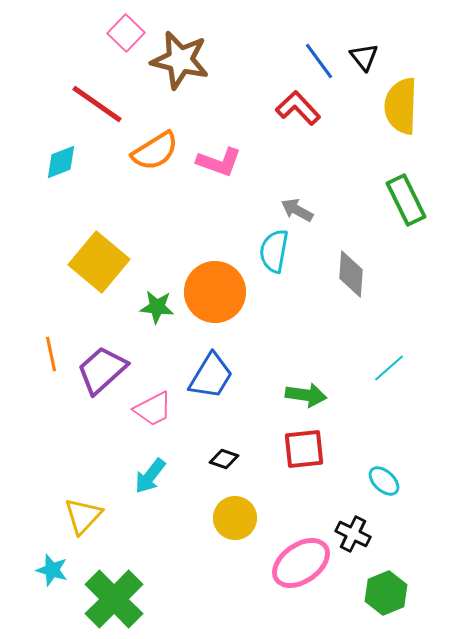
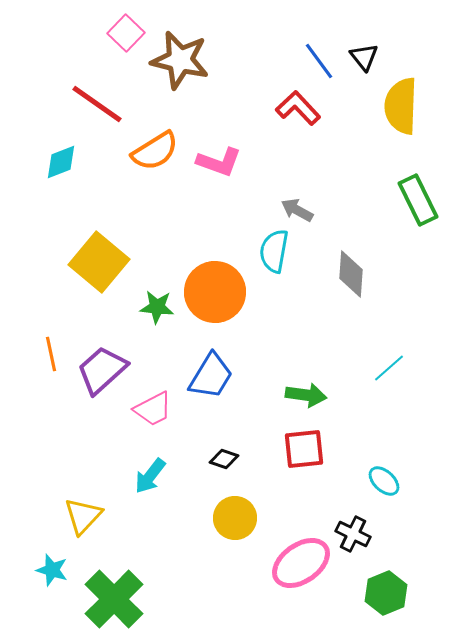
green rectangle: moved 12 px right
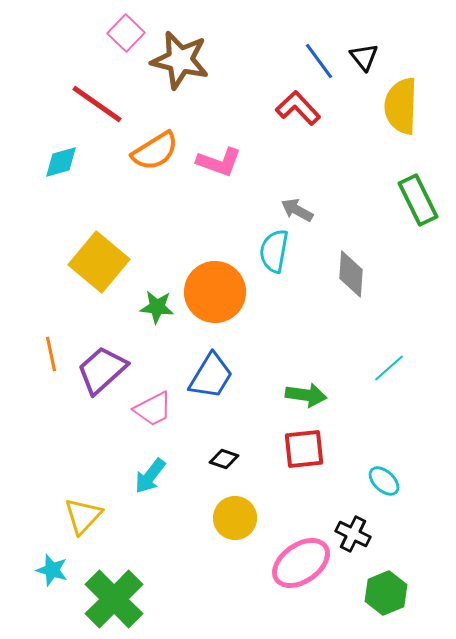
cyan diamond: rotated 6 degrees clockwise
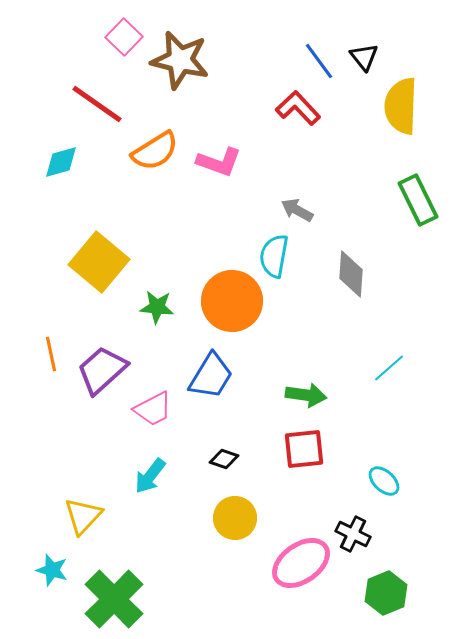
pink square: moved 2 px left, 4 px down
cyan semicircle: moved 5 px down
orange circle: moved 17 px right, 9 px down
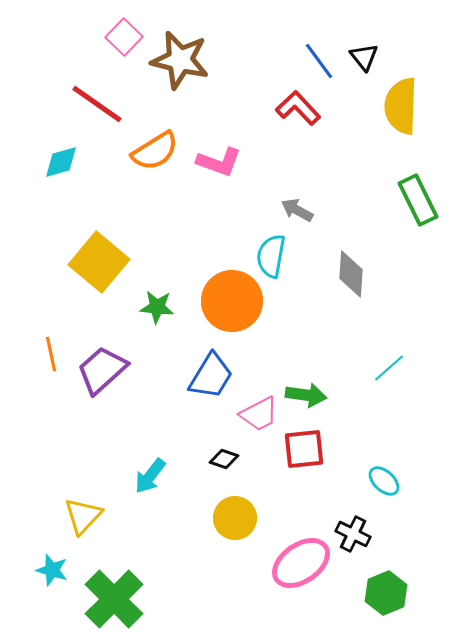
cyan semicircle: moved 3 px left
pink trapezoid: moved 106 px right, 5 px down
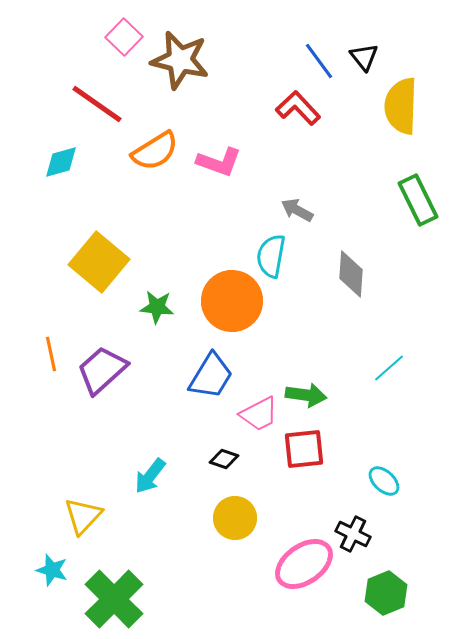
pink ellipse: moved 3 px right, 1 px down
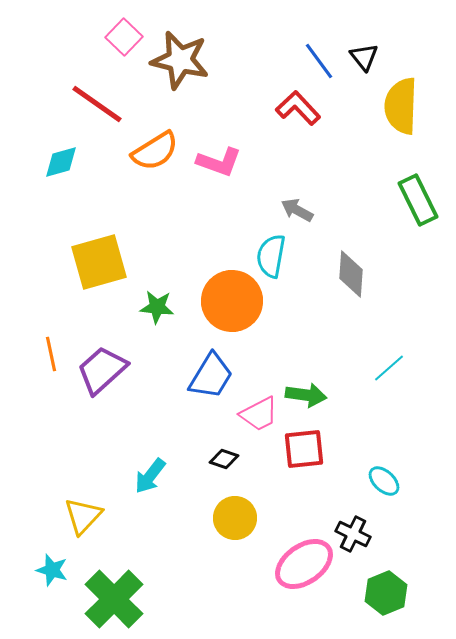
yellow square: rotated 34 degrees clockwise
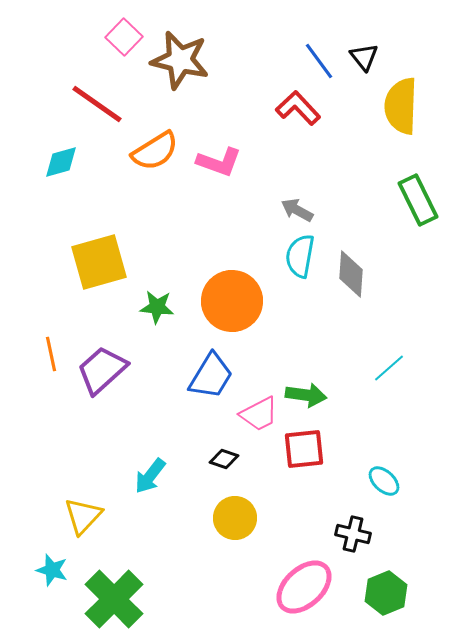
cyan semicircle: moved 29 px right
black cross: rotated 12 degrees counterclockwise
pink ellipse: moved 23 px down; rotated 8 degrees counterclockwise
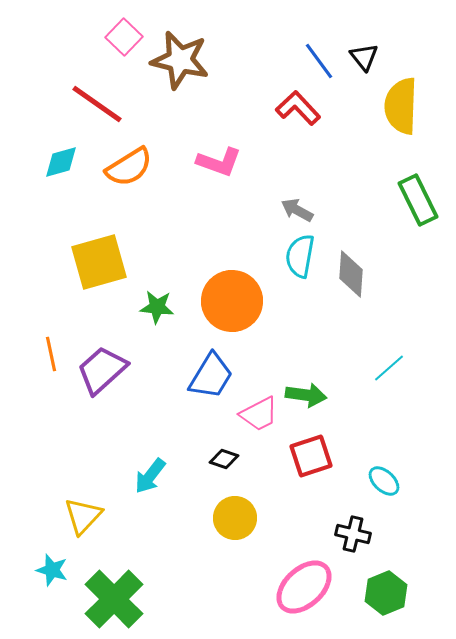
orange semicircle: moved 26 px left, 16 px down
red square: moved 7 px right, 7 px down; rotated 12 degrees counterclockwise
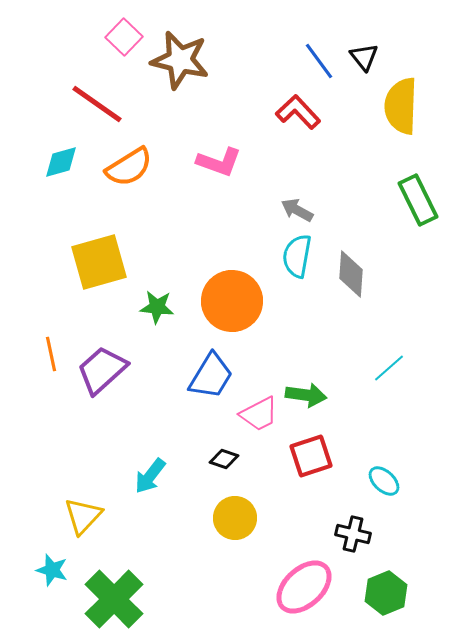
red L-shape: moved 4 px down
cyan semicircle: moved 3 px left
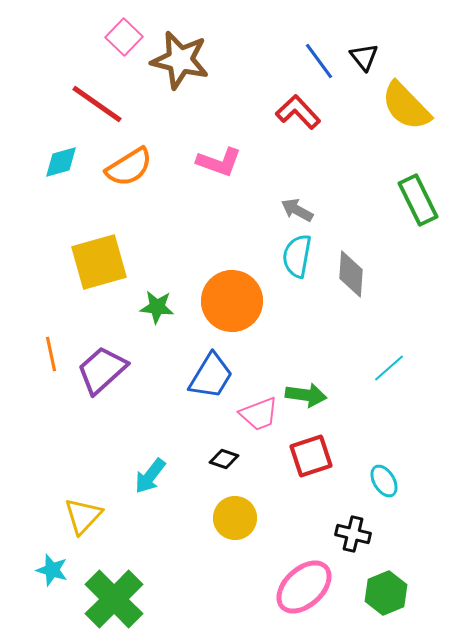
yellow semicircle: moved 5 px right; rotated 46 degrees counterclockwise
pink trapezoid: rotated 6 degrees clockwise
cyan ellipse: rotated 16 degrees clockwise
